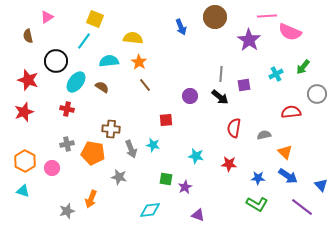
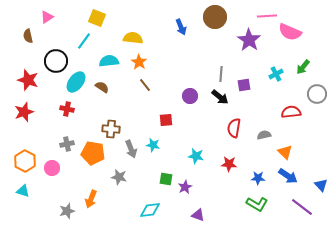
yellow square at (95, 19): moved 2 px right, 1 px up
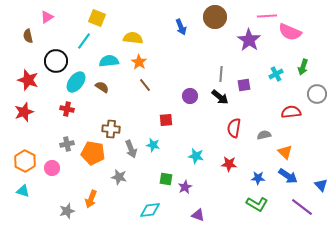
green arrow at (303, 67): rotated 21 degrees counterclockwise
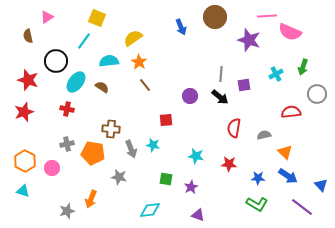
yellow semicircle at (133, 38): rotated 42 degrees counterclockwise
purple star at (249, 40): rotated 15 degrees counterclockwise
purple star at (185, 187): moved 6 px right
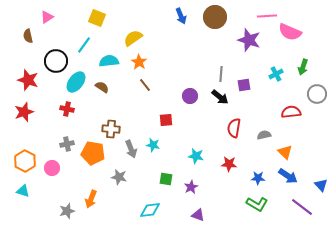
blue arrow at (181, 27): moved 11 px up
cyan line at (84, 41): moved 4 px down
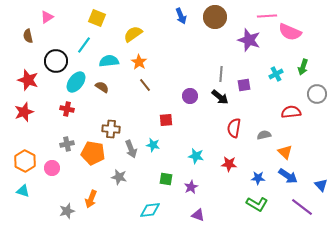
yellow semicircle at (133, 38): moved 4 px up
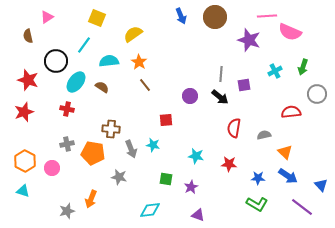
cyan cross at (276, 74): moved 1 px left, 3 px up
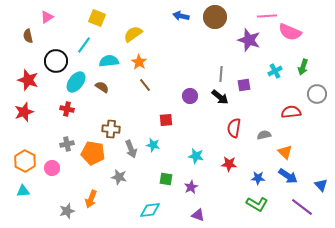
blue arrow at (181, 16): rotated 126 degrees clockwise
cyan triangle at (23, 191): rotated 24 degrees counterclockwise
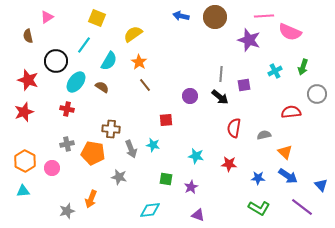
pink line at (267, 16): moved 3 px left
cyan semicircle at (109, 61): rotated 126 degrees clockwise
green L-shape at (257, 204): moved 2 px right, 4 px down
